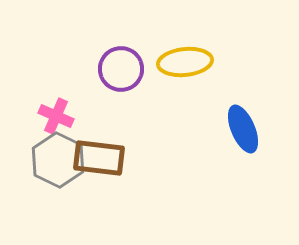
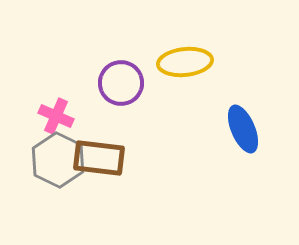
purple circle: moved 14 px down
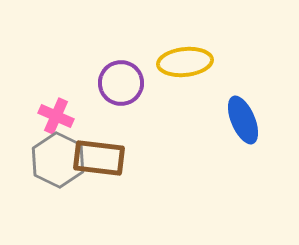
blue ellipse: moved 9 px up
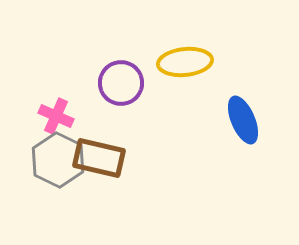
brown rectangle: rotated 6 degrees clockwise
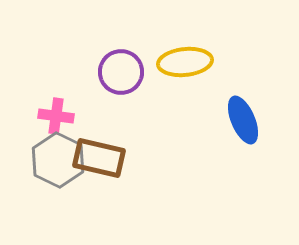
purple circle: moved 11 px up
pink cross: rotated 16 degrees counterclockwise
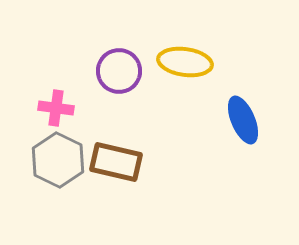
yellow ellipse: rotated 14 degrees clockwise
purple circle: moved 2 px left, 1 px up
pink cross: moved 8 px up
brown rectangle: moved 17 px right, 4 px down
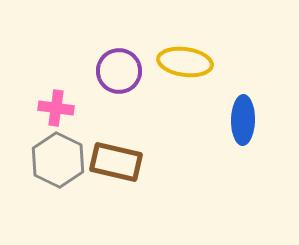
blue ellipse: rotated 24 degrees clockwise
